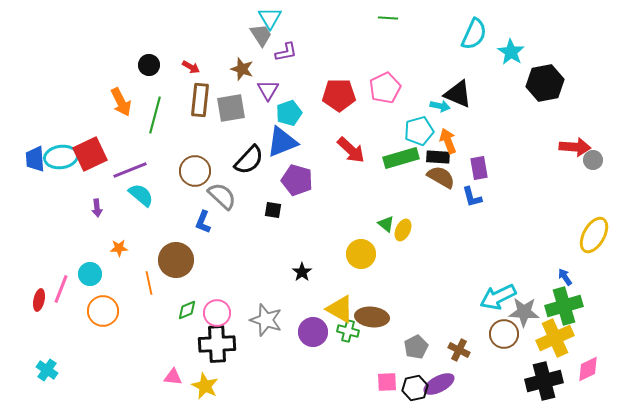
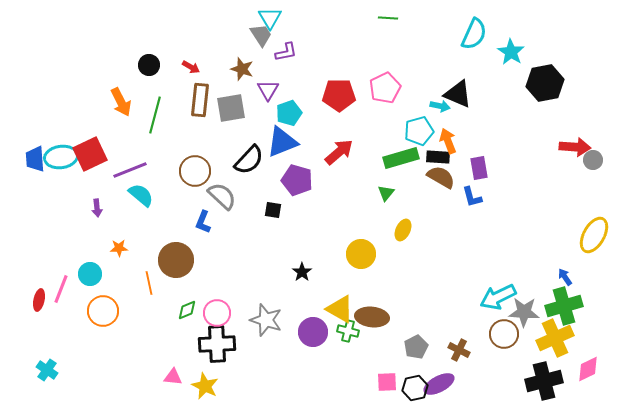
red arrow at (351, 150): moved 12 px left, 2 px down; rotated 84 degrees counterclockwise
green triangle at (386, 224): moved 31 px up; rotated 30 degrees clockwise
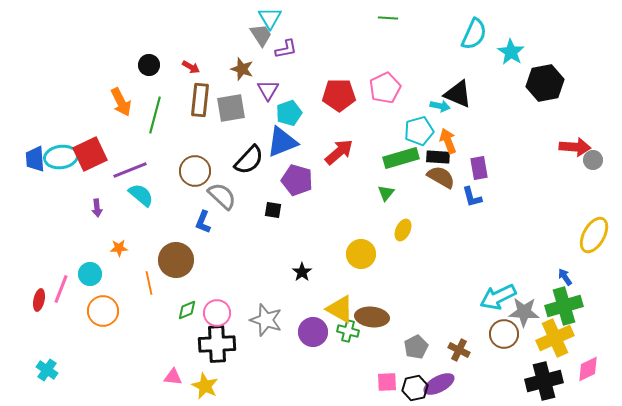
purple L-shape at (286, 52): moved 3 px up
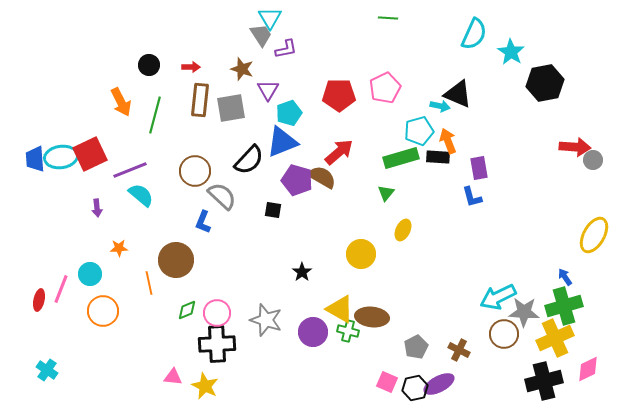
red arrow at (191, 67): rotated 30 degrees counterclockwise
brown semicircle at (441, 177): moved 119 px left
pink square at (387, 382): rotated 25 degrees clockwise
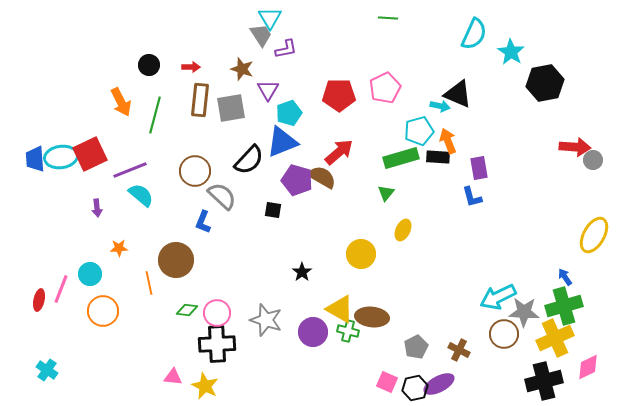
green diamond at (187, 310): rotated 30 degrees clockwise
pink diamond at (588, 369): moved 2 px up
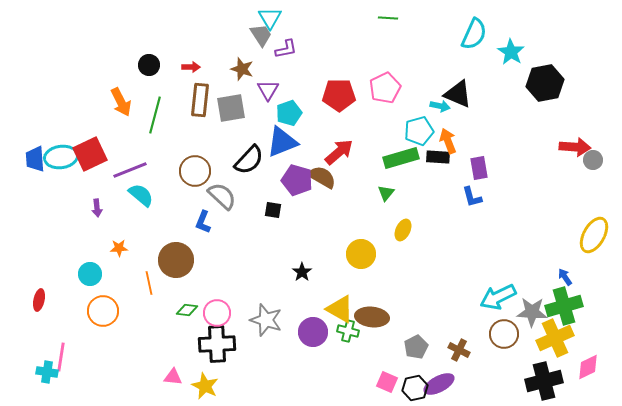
pink line at (61, 289): moved 68 px down; rotated 12 degrees counterclockwise
gray star at (524, 312): moved 8 px right
cyan cross at (47, 370): moved 2 px down; rotated 25 degrees counterclockwise
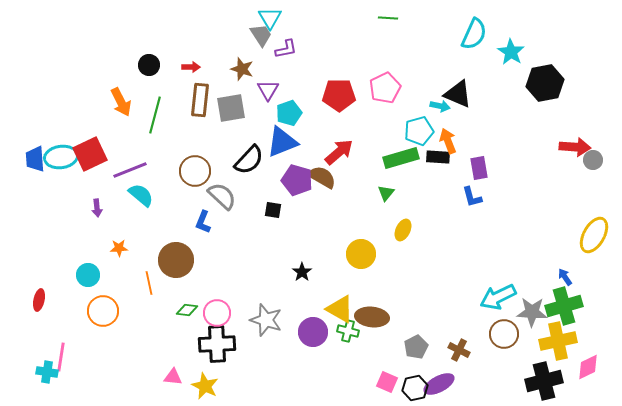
cyan circle at (90, 274): moved 2 px left, 1 px down
yellow cross at (555, 338): moved 3 px right, 3 px down; rotated 12 degrees clockwise
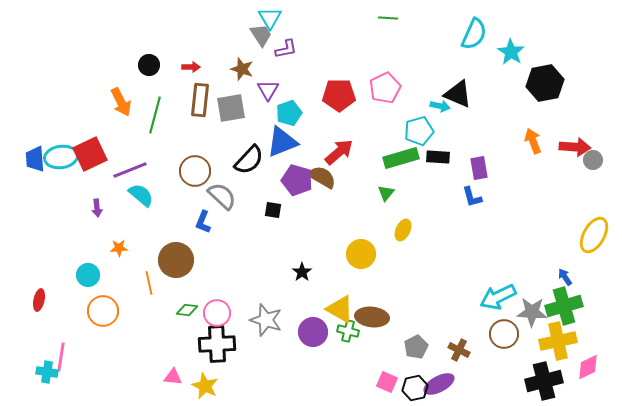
orange arrow at (448, 141): moved 85 px right
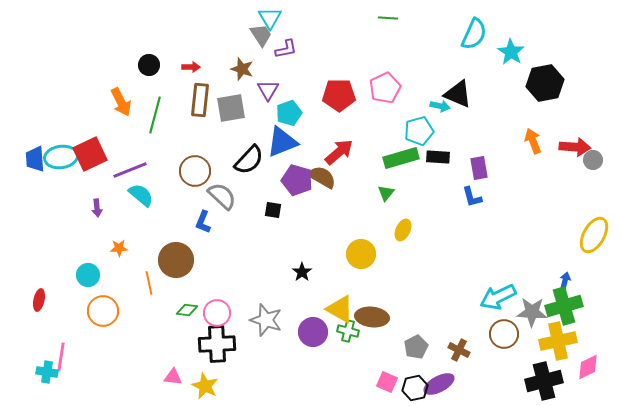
blue arrow at (565, 277): moved 4 px down; rotated 48 degrees clockwise
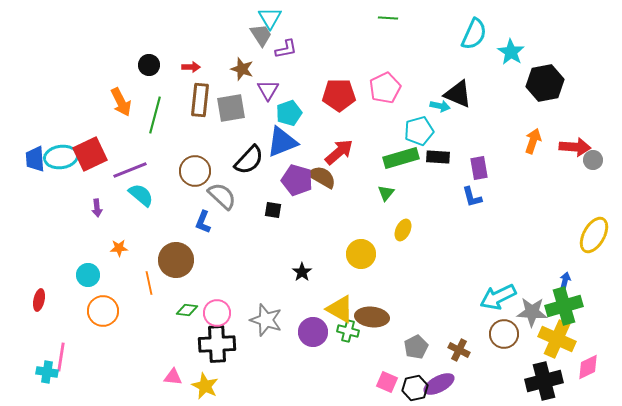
orange arrow at (533, 141): rotated 40 degrees clockwise
yellow cross at (558, 341): moved 1 px left, 2 px up; rotated 36 degrees clockwise
